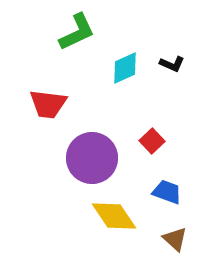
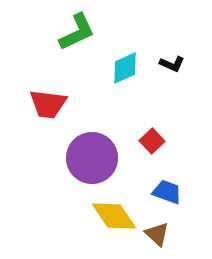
brown triangle: moved 18 px left, 5 px up
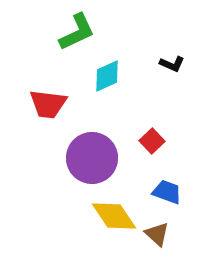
cyan diamond: moved 18 px left, 8 px down
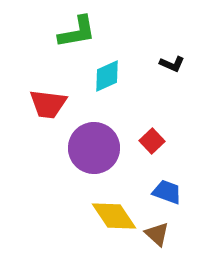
green L-shape: rotated 15 degrees clockwise
purple circle: moved 2 px right, 10 px up
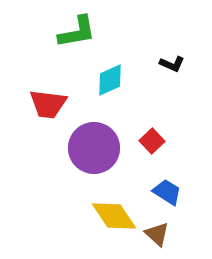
cyan diamond: moved 3 px right, 4 px down
blue trapezoid: rotated 12 degrees clockwise
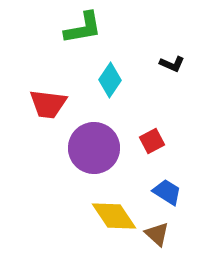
green L-shape: moved 6 px right, 4 px up
cyan diamond: rotated 32 degrees counterclockwise
red square: rotated 15 degrees clockwise
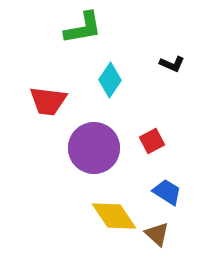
red trapezoid: moved 3 px up
